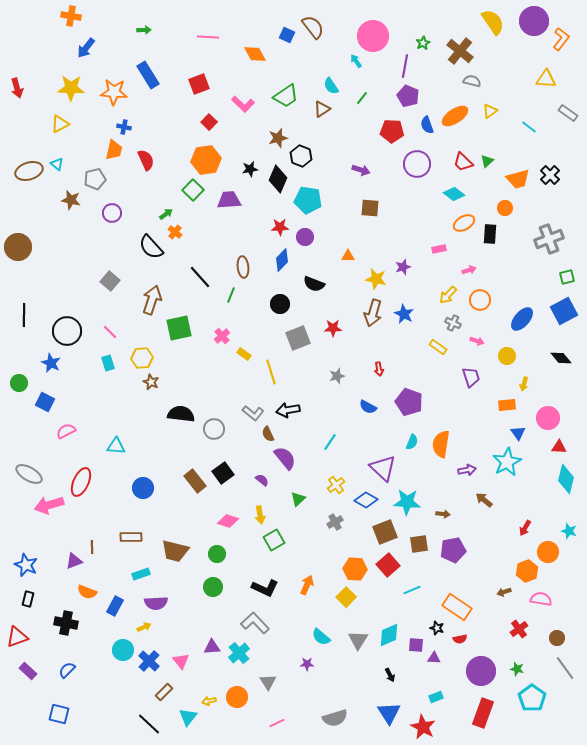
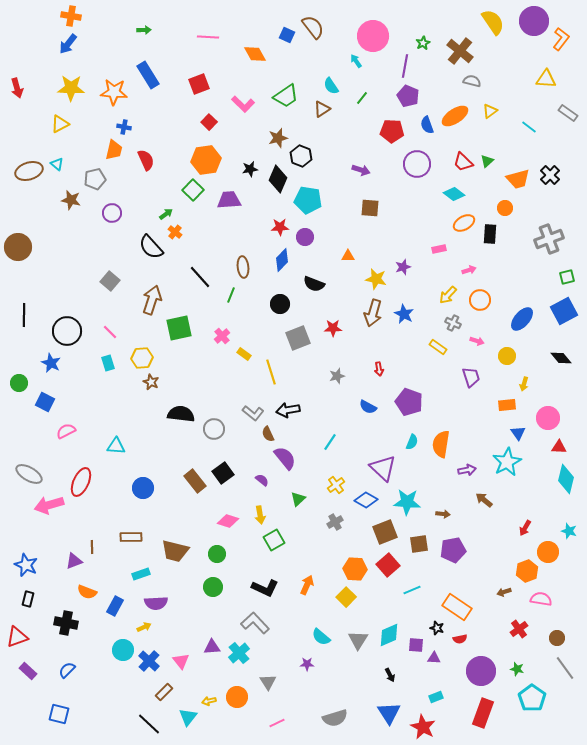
blue arrow at (86, 48): moved 18 px left, 4 px up
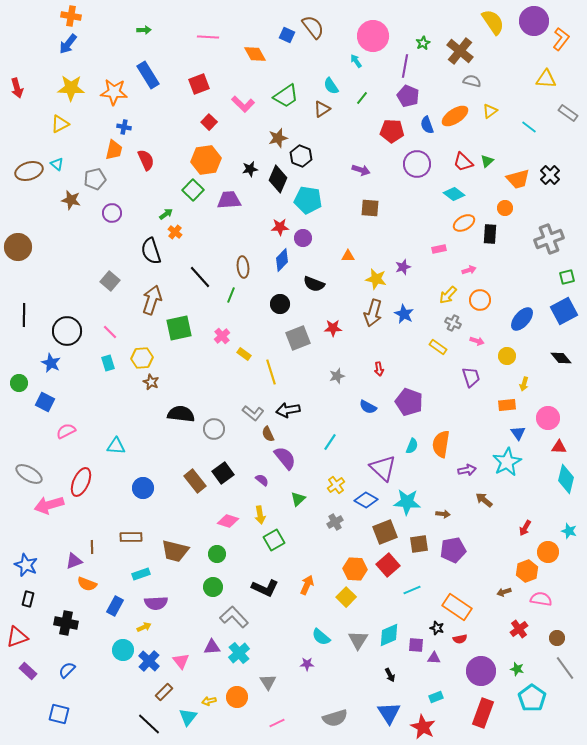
purple circle at (305, 237): moved 2 px left, 1 px down
black semicircle at (151, 247): moved 4 px down; rotated 24 degrees clockwise
cyan semicircle at (412, 442): moved 4 px down
orange semicircle at (87, 592): moved 8 px up
gray L-shape at (255, 623): moved 21 px left, 6 px up
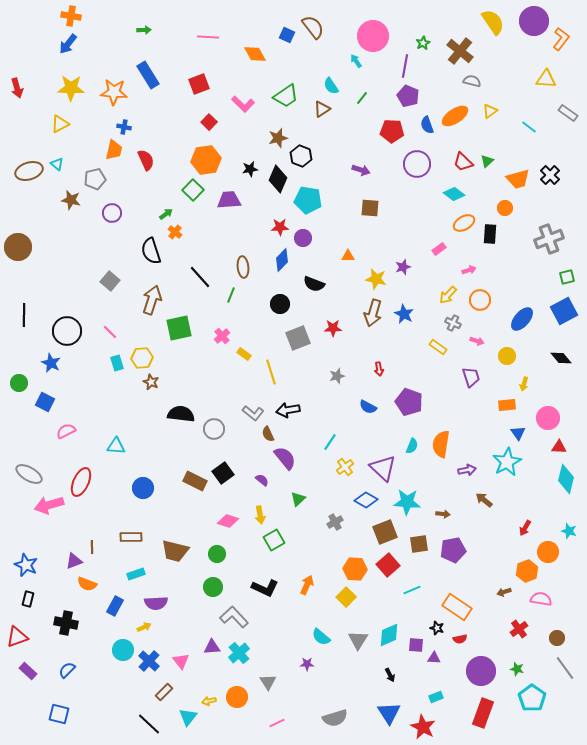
pink rectangle at (439, 249): rotated 24 degrees counterclockwise
cyan rectangle at (108, 363): moved 9 px right
brown rectangle at (195, 481): rotated 25 degrees counterclockwise
yellow cross at (336, 485): moved 9 px right, 18 px up
cyan rectangle at (141, 574): moved 5 px left
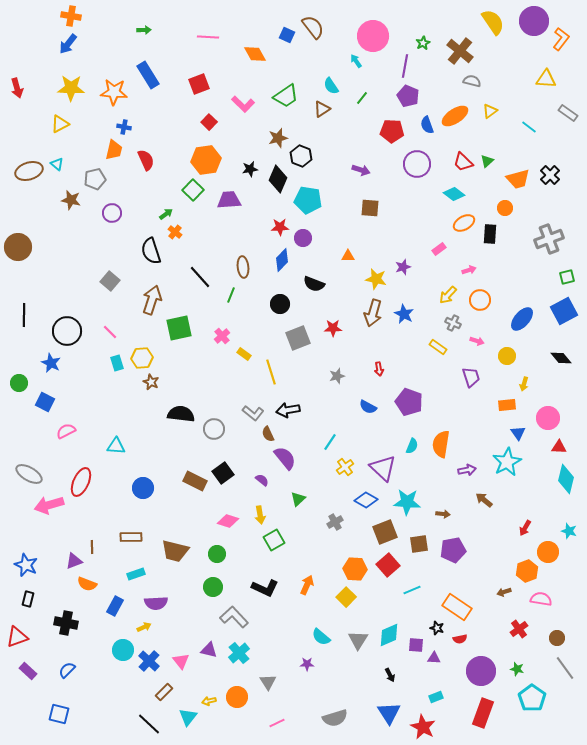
purple triangle at (212, 647): moved 3 px left, 3 px down; rotated 18 degrees clockwise
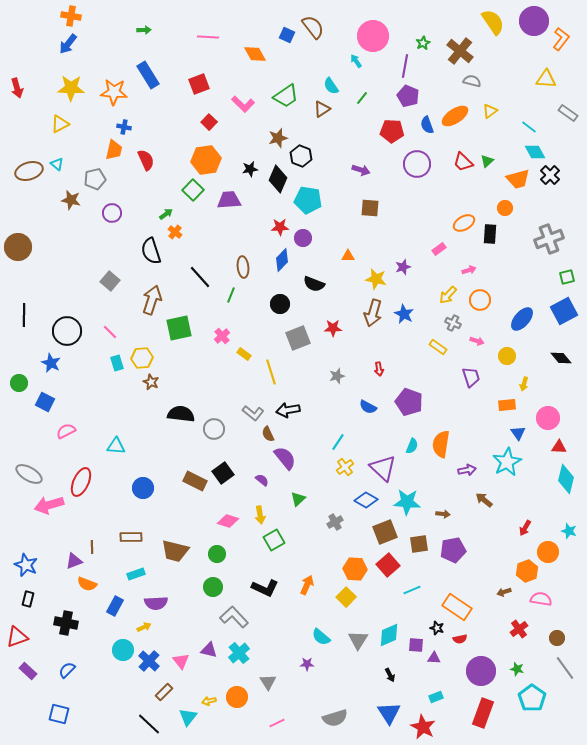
cyan diamond at (454, 194): moved 81 px right, 42 px up; rotated 25 degrees clockwise
cyan line at (330, 442): moved 8 px right
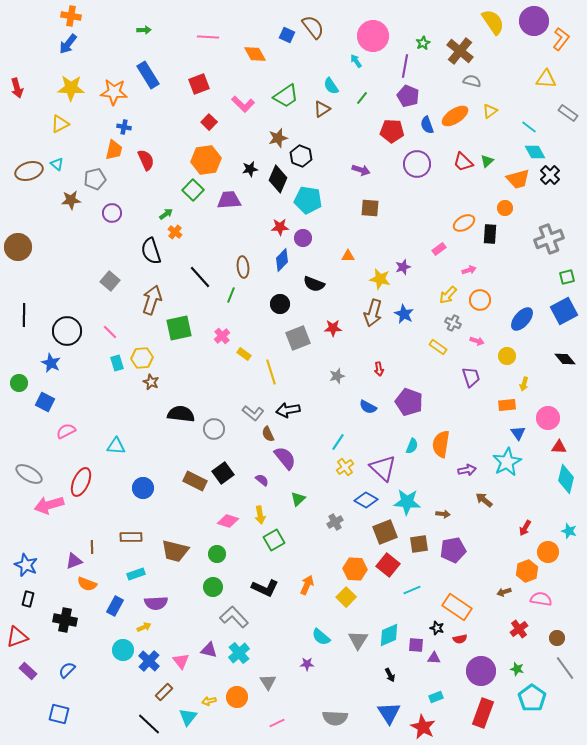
brown star at (71, 200): rotated 18 degrees counterclockwise
yellow star at (376, 279): moved 4 px right
black diamond at (561, 358): moved 4 px right, 1 px down
red square at (388, 565): rotated 10 degrees counterclockwise
black cross at (66, 623): moved 1 px left, 3 px up
gray semicircle at (335, 718): rotated 20 degrees clockwise
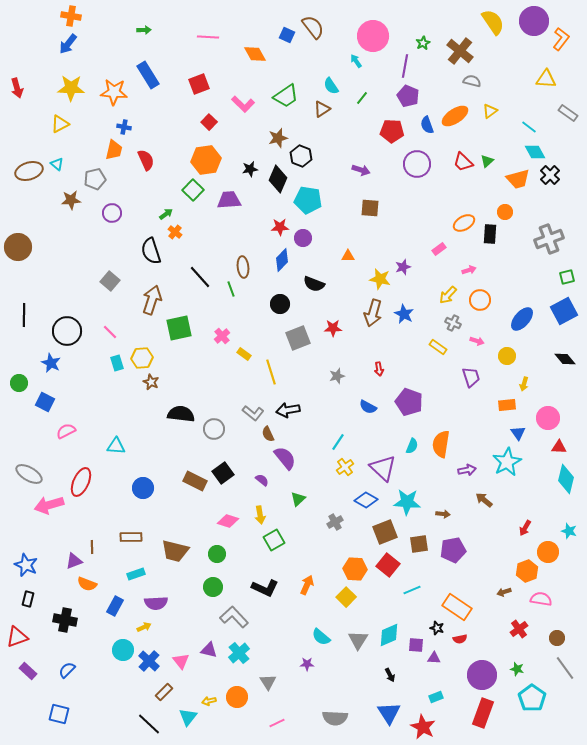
orange circle at (505, 208): moved 4 px down
green line at (231, 295): moved 6 px up; rotated 42 degrees counterclockwise
purple circle at (481, 671): moved 1 px right, 4 px down
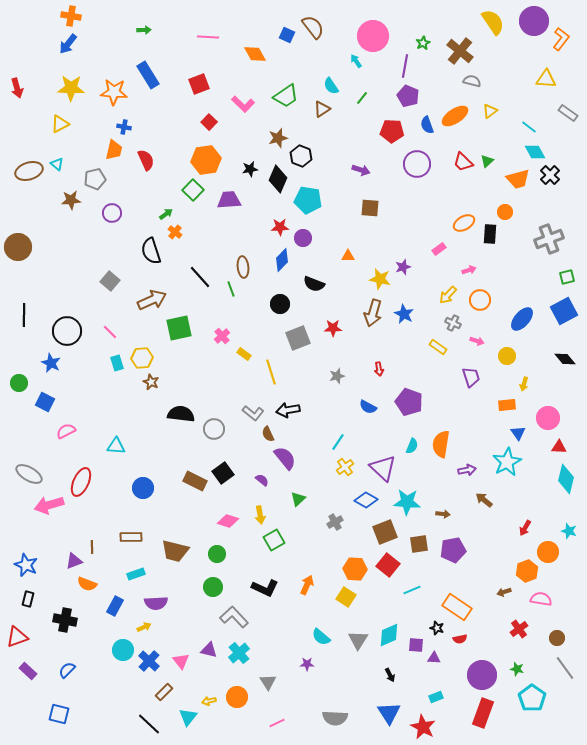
brown arrow at (152, 300): rotated 48 degrees clockwise
yellow square at (346, 597): rotated 12 degrees counterclockwise
